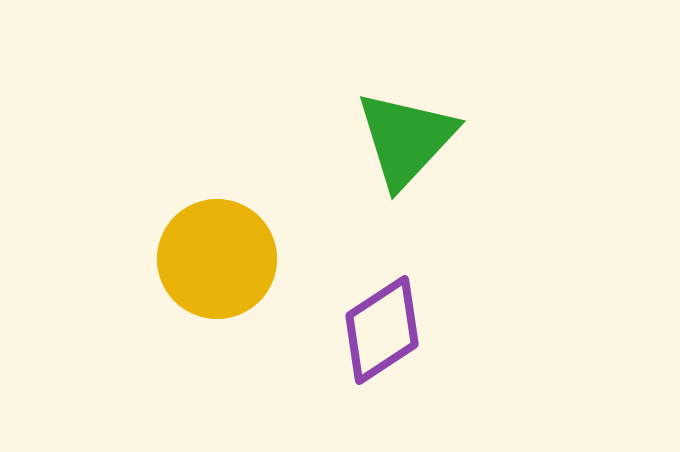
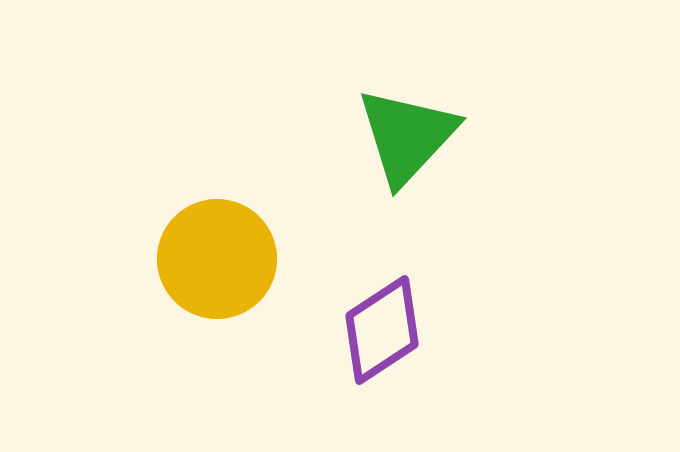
green triangle: moved 1 px right, 3 px up
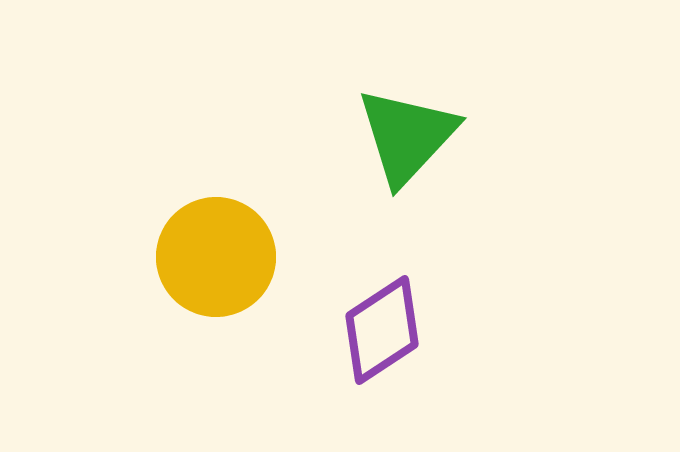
yellow circle: moved 1 px left, 2 px up
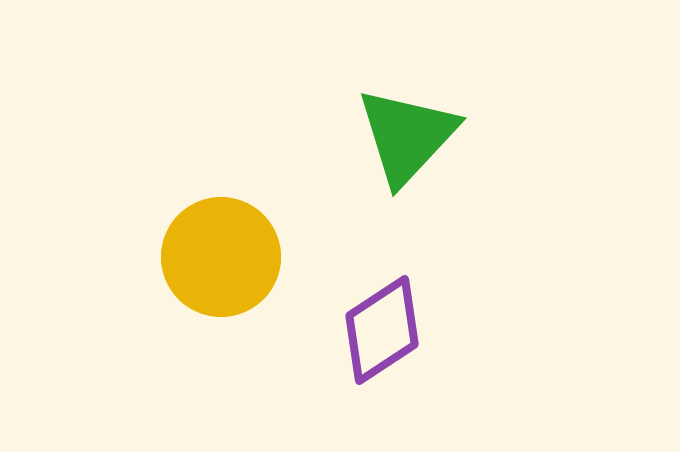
yellow circle: moved 5 px right
